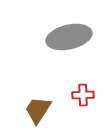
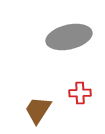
red cross: moved 3 px left, 2 px up
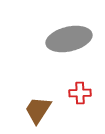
gray ellipse: moved 2 px down
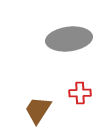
gray ellipse: rotated 6 degrees clockwise
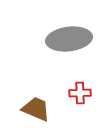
brown trapezoid: moved 2 px left, 1 px up; rotated 80 degrees clockwise
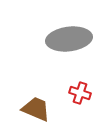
red cross: rotated 20 degrees clockwise
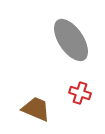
gray ellipse: moved 2 px right, 1 px down; rotated 63 degrees clockwise
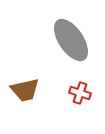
brown trapezoid: moved 11 px left, 19 px up; rotated 144 degrees clockwise
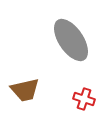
red cross: moved 4 px right, 6 px down
